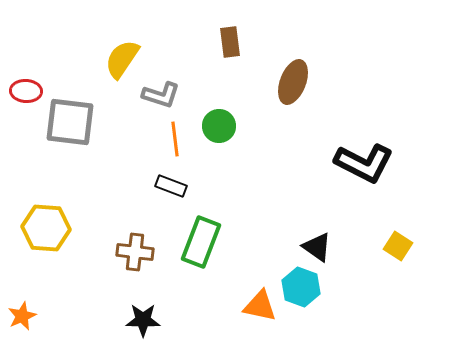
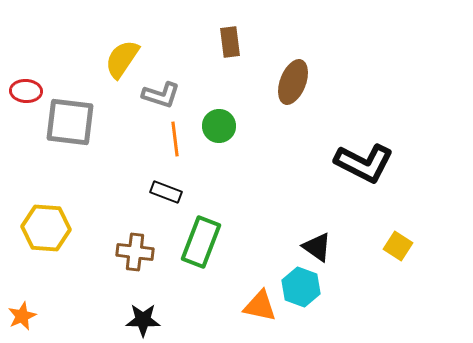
black rectangle: moved 5 px left, 6 px down
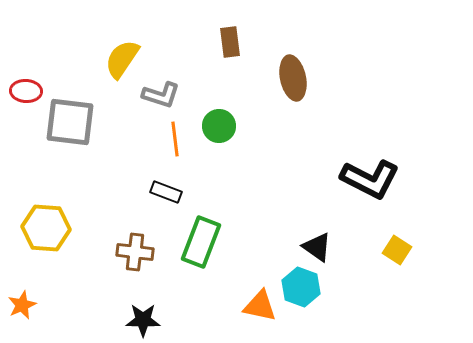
brown ellipse: moved 4 px up; rotated 33 degrees counterclockwise
black L-shape: moved 6 px right, 16 px down
yellow square: moved 1 px left, 4 px down
orange star: moved 11 px up
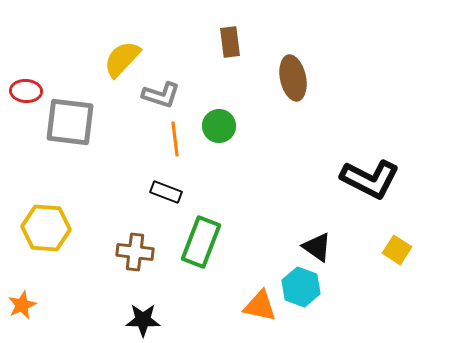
yellow semicircle: rotated 9 degrees clockwise
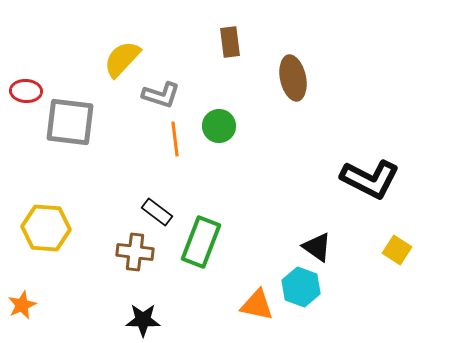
black rectangle: moved 9 px left, 20 px down; rotated 16 degrees clockwise
orange triangle: moved 3 px left, 1 px up
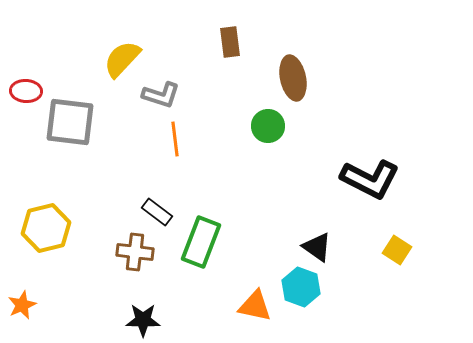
green circle: moved 49 px right
yellow hexagon: rotated 18 degrees counterclockwise
orange triangle: moved 2 px left, 1 px down
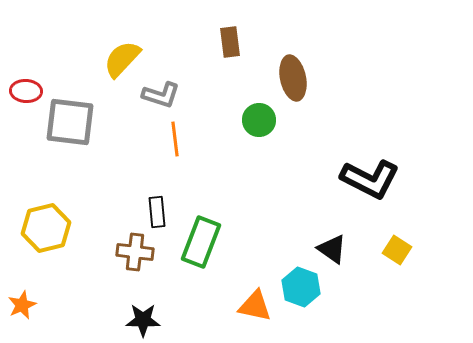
green circle: moved 9 px left, 6 px up
black rectangle: rotated 48 degrees clockwise
black triangle: moved 15 px right, 2 px down
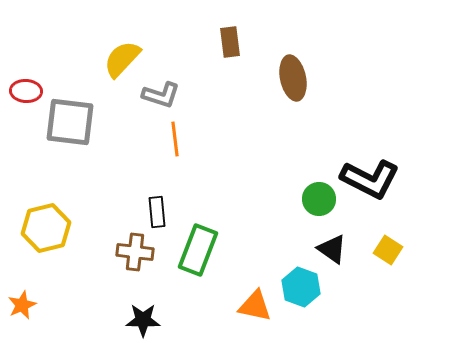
green circle: moved 60 px right, 79 px down
green rectangle: moved 3 px left, 8 px down
yellow square: moved 9 px left
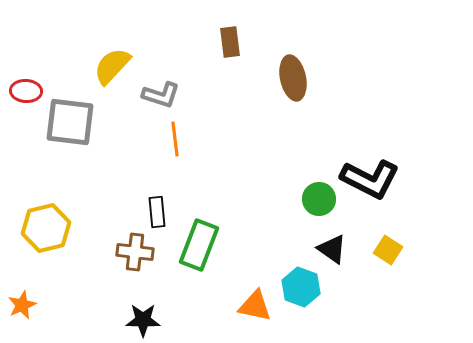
yellow semicircle: moved 10 px left, 7 px down
green rectangle: moved 1 px right, 5 px up
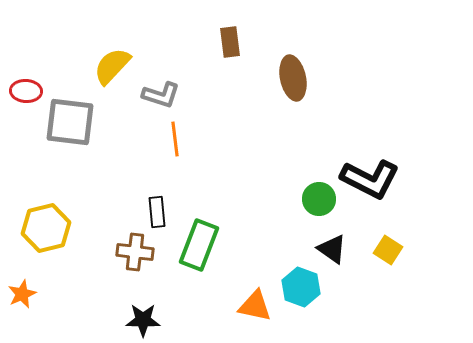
orange star: moved 11 px up
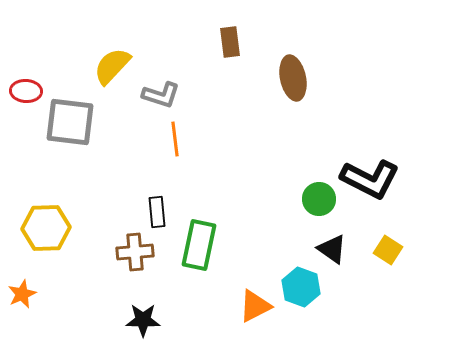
yellow hexagon: rotated 12 degrees clockwise
green rectangle: rotated 9 degrees counterclockwise
brown cross: rotated 12 degrees counterclockwise
orange triangle: rotated 39 degrees counterclockwise
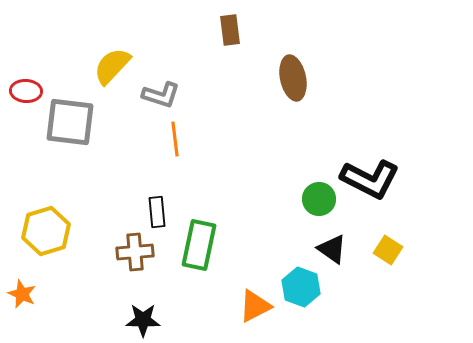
brown rectangle: moved 12 px up
yellow hexagon: moved 3 px down; rotated 15 degrees counterclockwise
orange star: rotated 24 degrees counterclockwise
